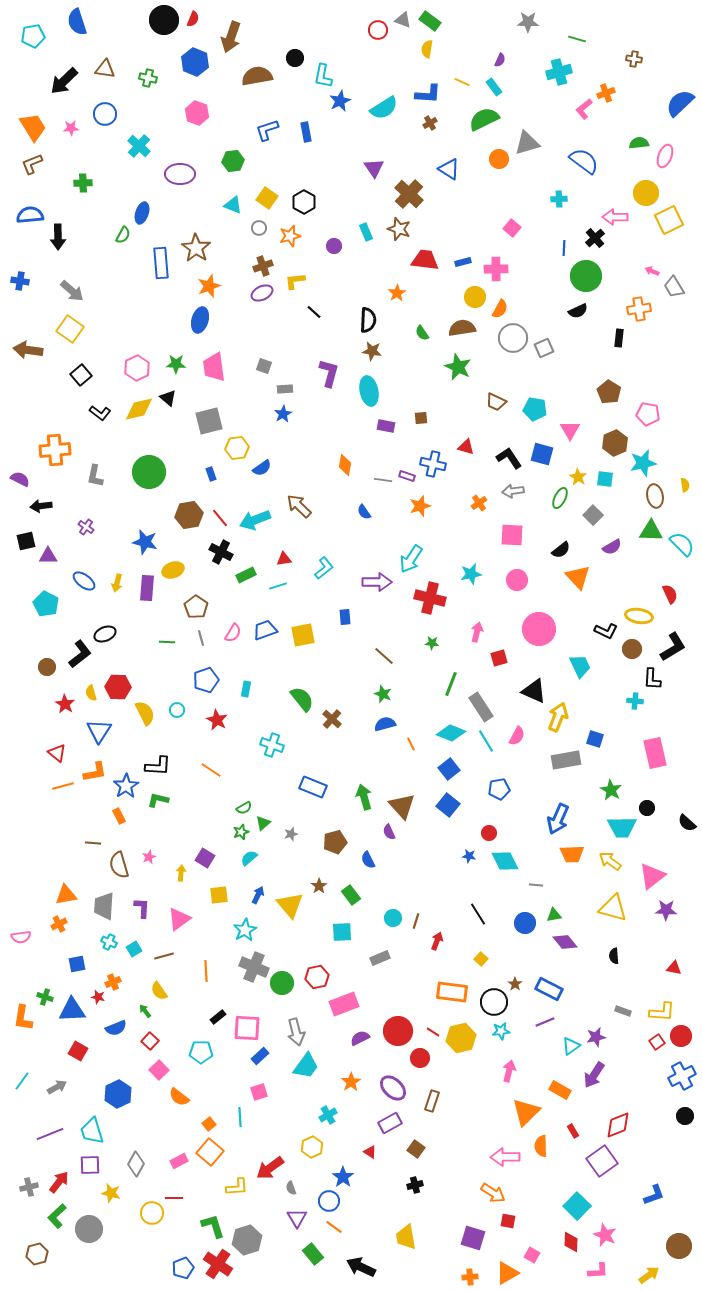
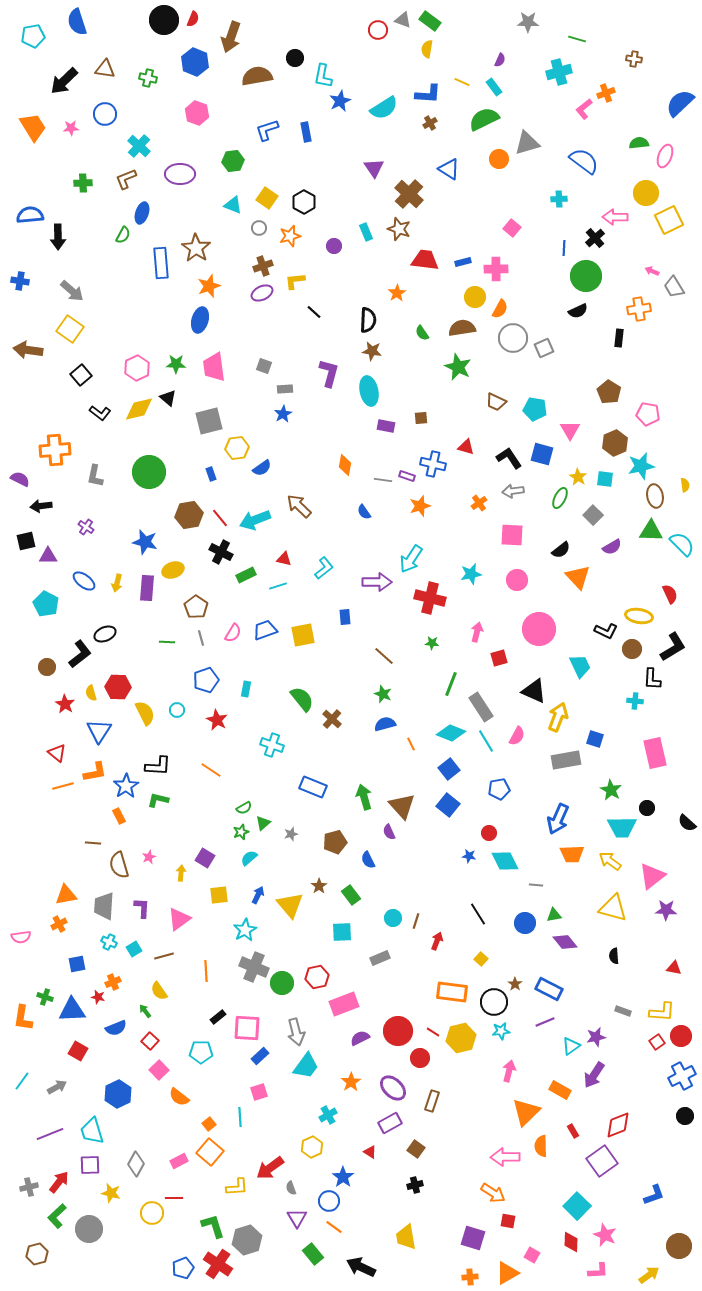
brown L-shape at (32, 164): moved 94 px right, 15 px down
cyan star at (643, 463): moved 2 px left, 3 px down
red triangle at (284, 559): rotated 21 degrees clockwise
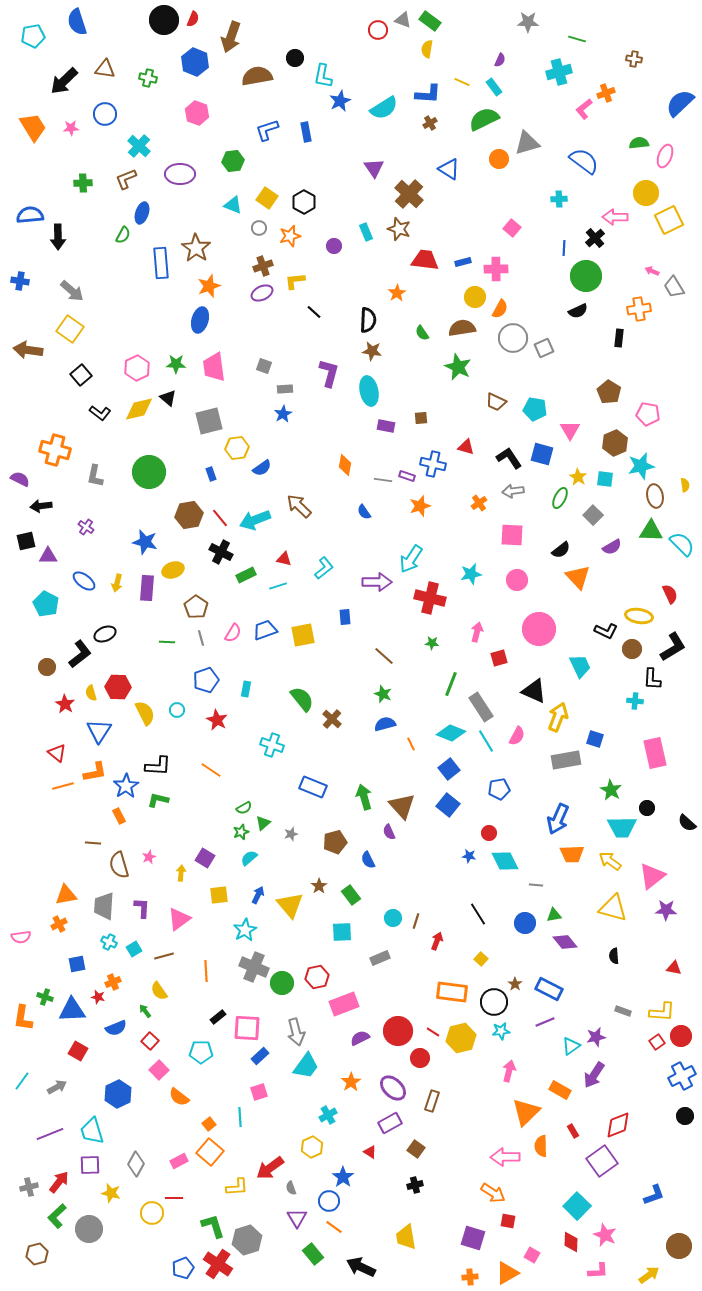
orange cross at (55, 450): rotated 20 degrees clockwise
